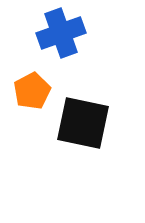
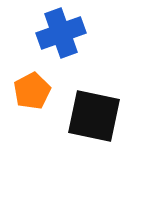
black square: moved 11 px right, 7 px up
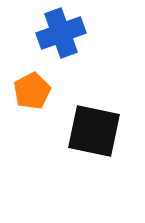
black square: moved 15 px down
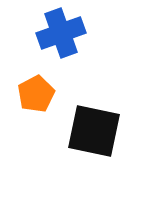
orange pentagon: moved 4 px right, 3 px down
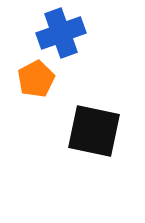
orange pentagon: moved 15 px up
